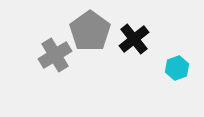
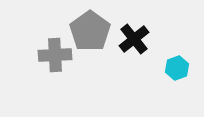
gray cross: rotated 28 degrees clockwise
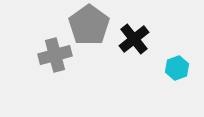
gray pentagon: moved 1 px left, 6 px up
gray cross: rotated 12 degrees counterclockwise
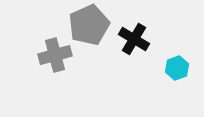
gray pentagon: rotated 12 degrees clockwise
black cross: rotated 20 degrees counterclockwise
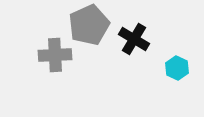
gray cross: rotated 12 degrees clockwise
cyan hexagon: rotated 15 degrees counterclockwise
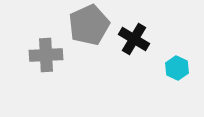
gray cross: moved 9 px left
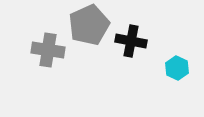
black cross: moved 3 px left, 2 px down; rotated 20 degrees counterclockwise
gray cross: moved 2 px right, 5 px up; rotated 12 degrees clockwise
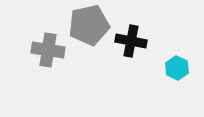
gray pentagon: rotated 12 degrees clockwise
